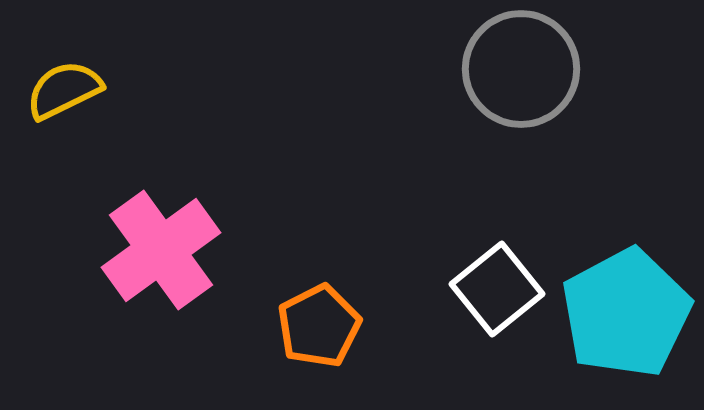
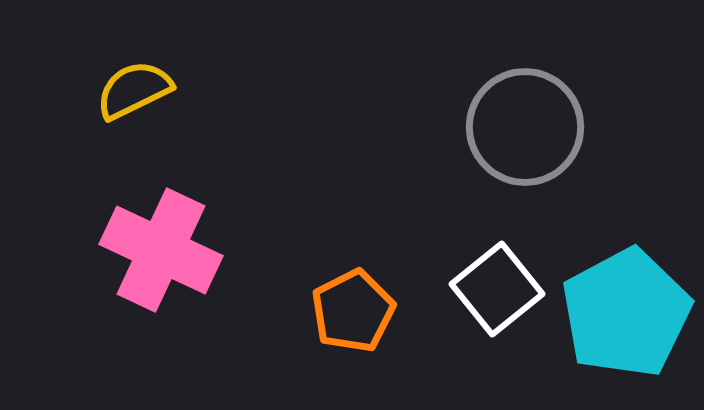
gray circle: moved 4 px right, 58 px down
yellow semicircle: moved 70 px right
pink cross: rotated 29 degrees counterclockwise
orange pentagon: moved 34 px right, 15 px up
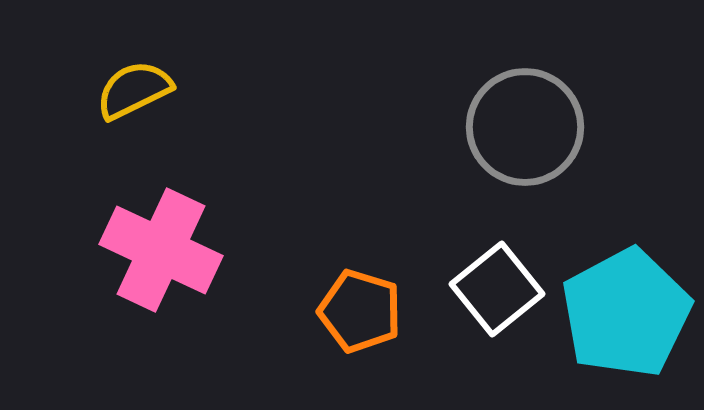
orange pentagon: moved 7 px right; rotated 28 degrees counterclockwise
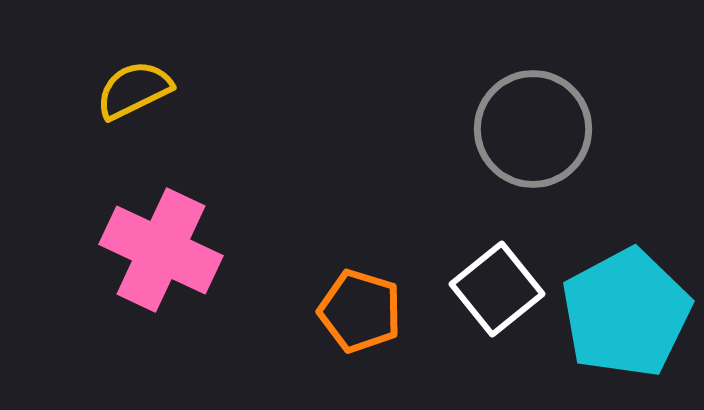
gray circle: moved 8 px right, 2 px down
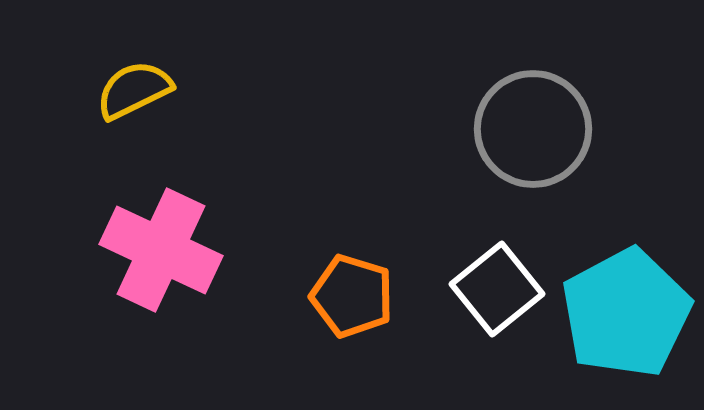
orange pentagon: moved 8 px left, 15 px up
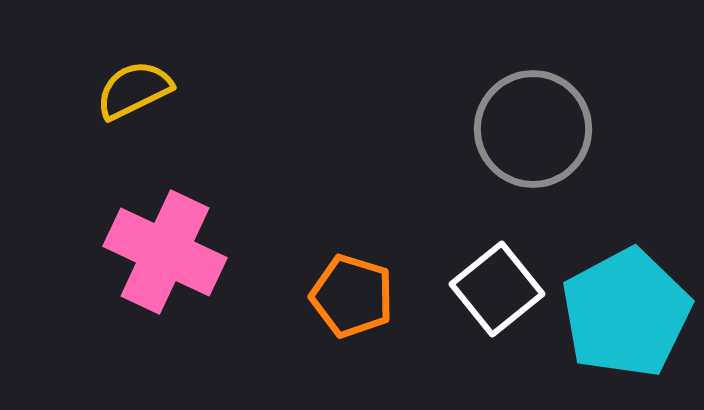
pink cross: moved 4 px right, 2 px down
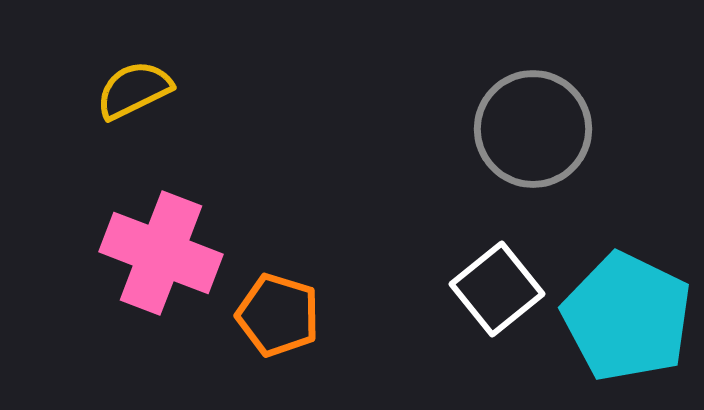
pink cross: moved 4 px left, 1 px down; rotated 4 degrees counterclockwise
orange pentagon: moved 74 px left, 19 px down
cyan pentagon: moved 1 px right, 4 px down; rotated 18 degrees counterclockwise
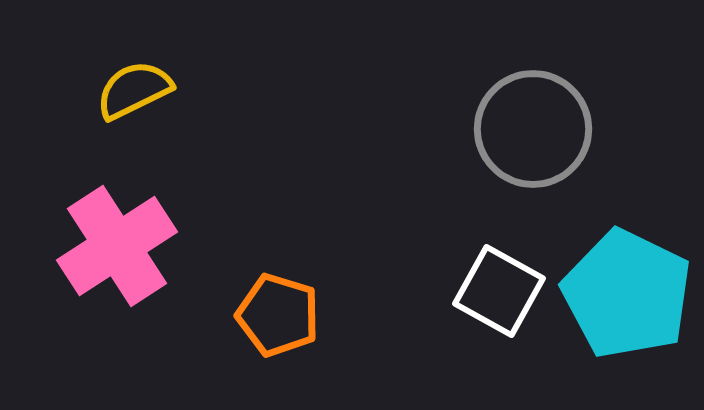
pink cross: moved 44 px left, 7 px up; rotated 36 degrees clockwise
white square: moved 2 px right, 2 px down; rotated 22 degrees counterclockwise
cyan pentagon: moved 23 px up
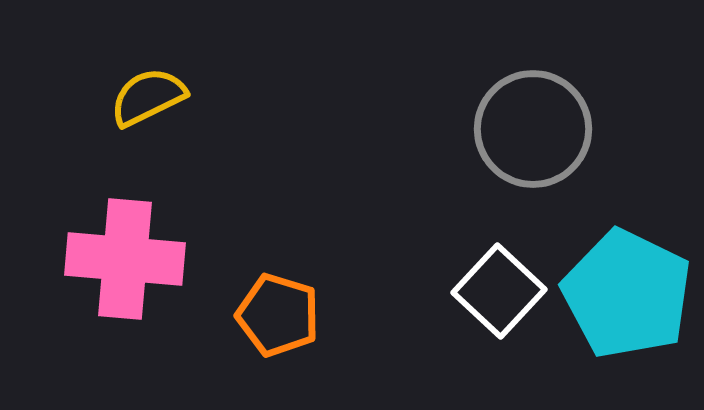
yellow semicircle: moved 14 px right, 7 px down
pink cross: moved 8 px right, 13 px down; rotated 38 degrees clockwise
white square: rotated 14 degrees clockwise
